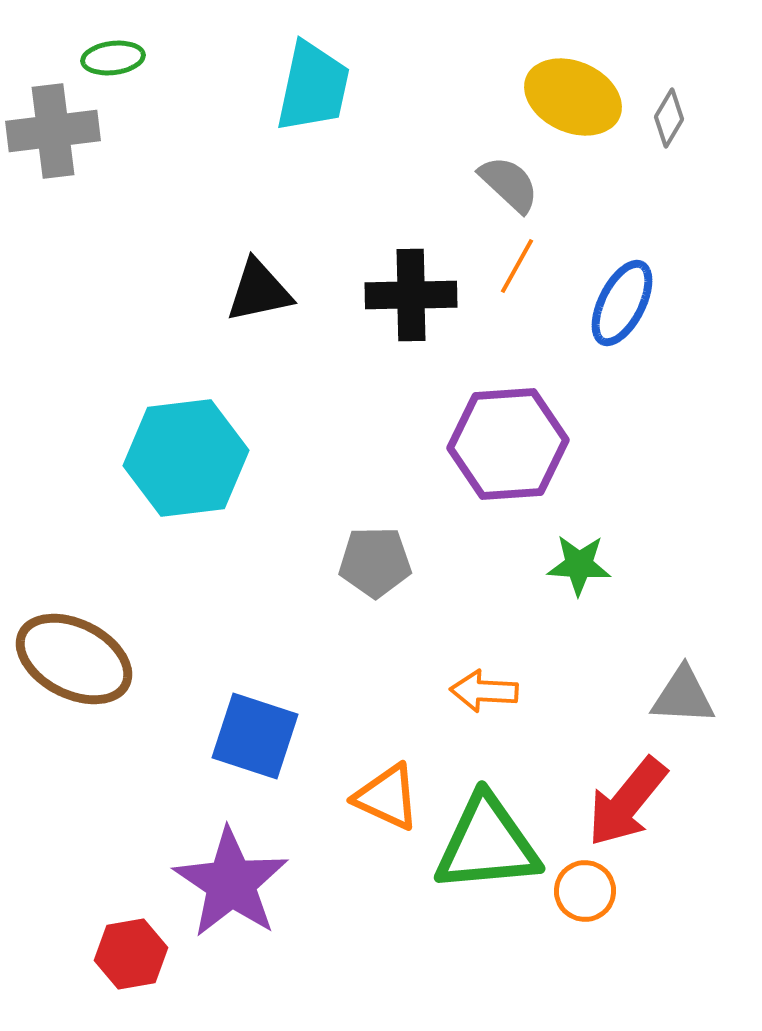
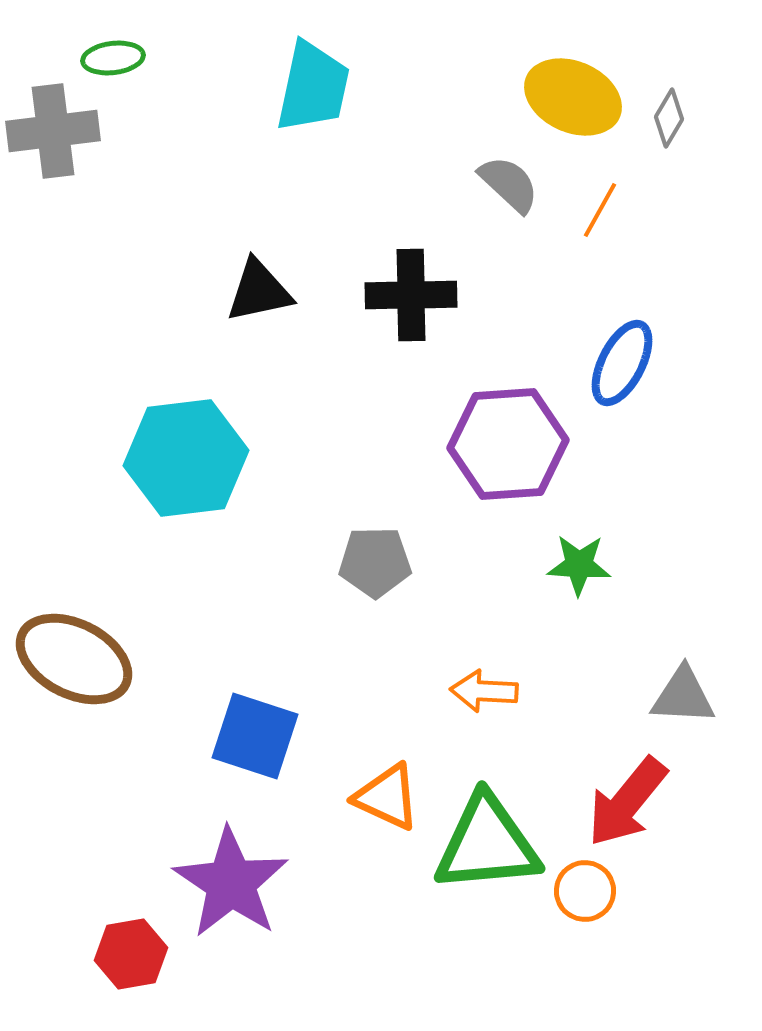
orange line: moved 83 px right, 56 px up
blue ellipse: moved 60 px down
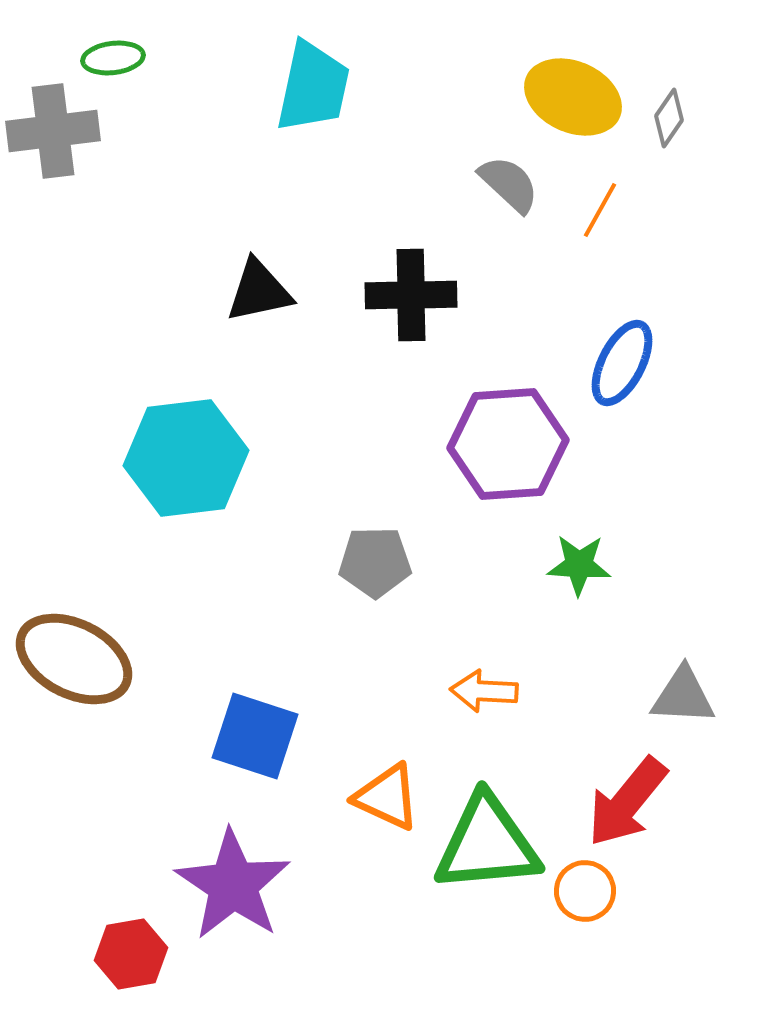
gray diamond: rotated 4 degrees clockwise
purple star: moved 2 px right, 2 px down
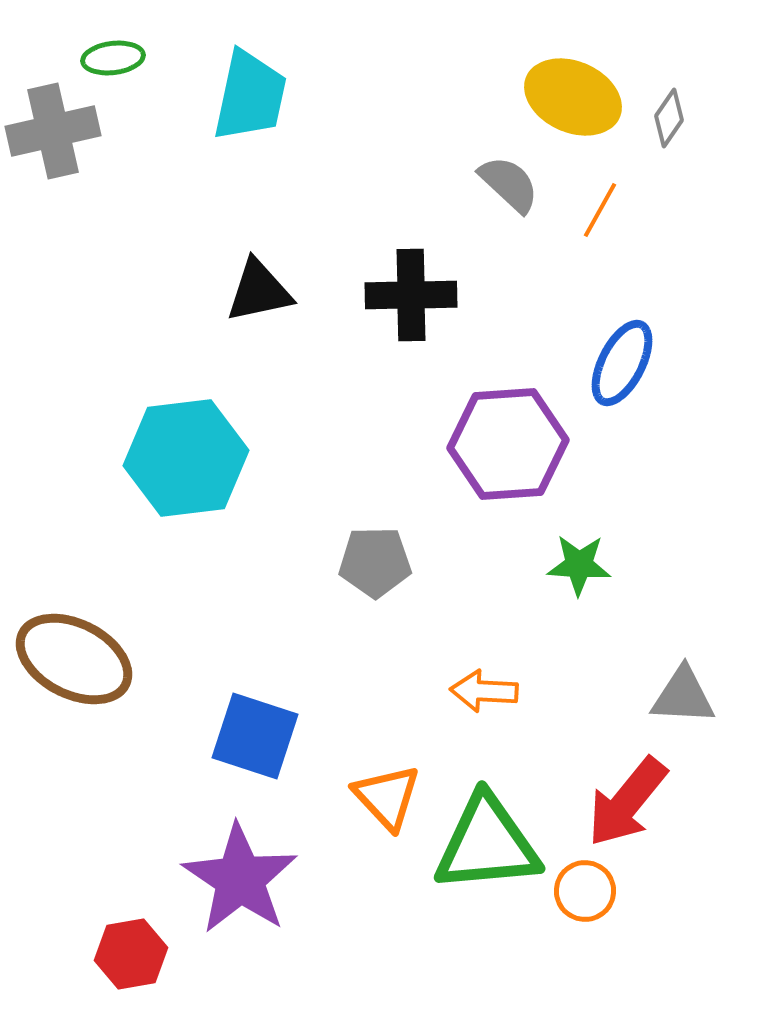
cyan trapezoid: moved 63 px left, 9 px down
gray cross: rotated 6 degrees counterclockwise
orange triangle: rotated 22 degrees clockwise
purple star: moved 7 px right, 6 px up
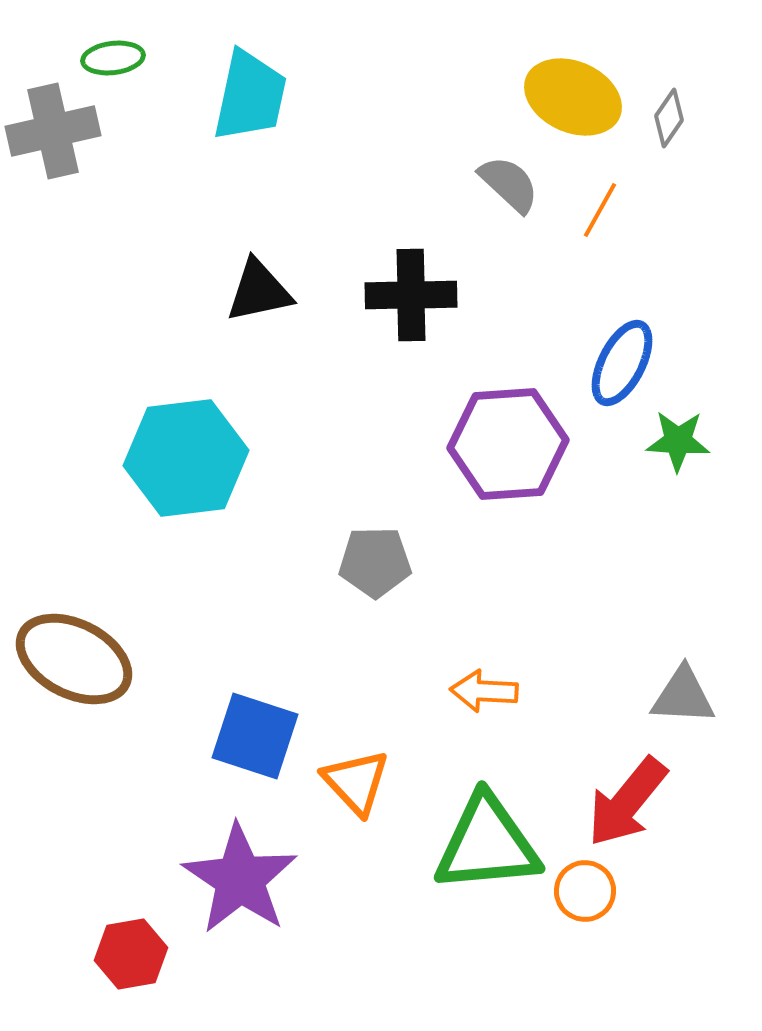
green star: moved 99 px right, 124 px up
orange triangle: moved 31 px left, 15 px up
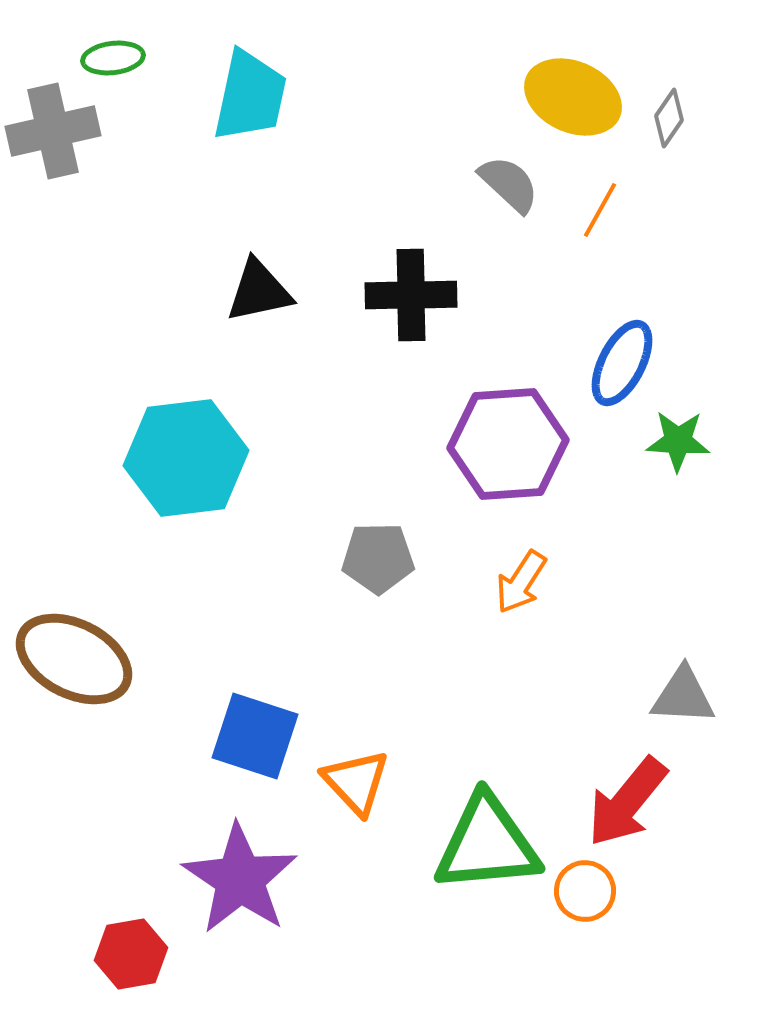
gray pentagon: moved 3 px right, 4 px up
orange arrow: moved 37 px right, 109 px up; rotated 60 degrees counterclockwise
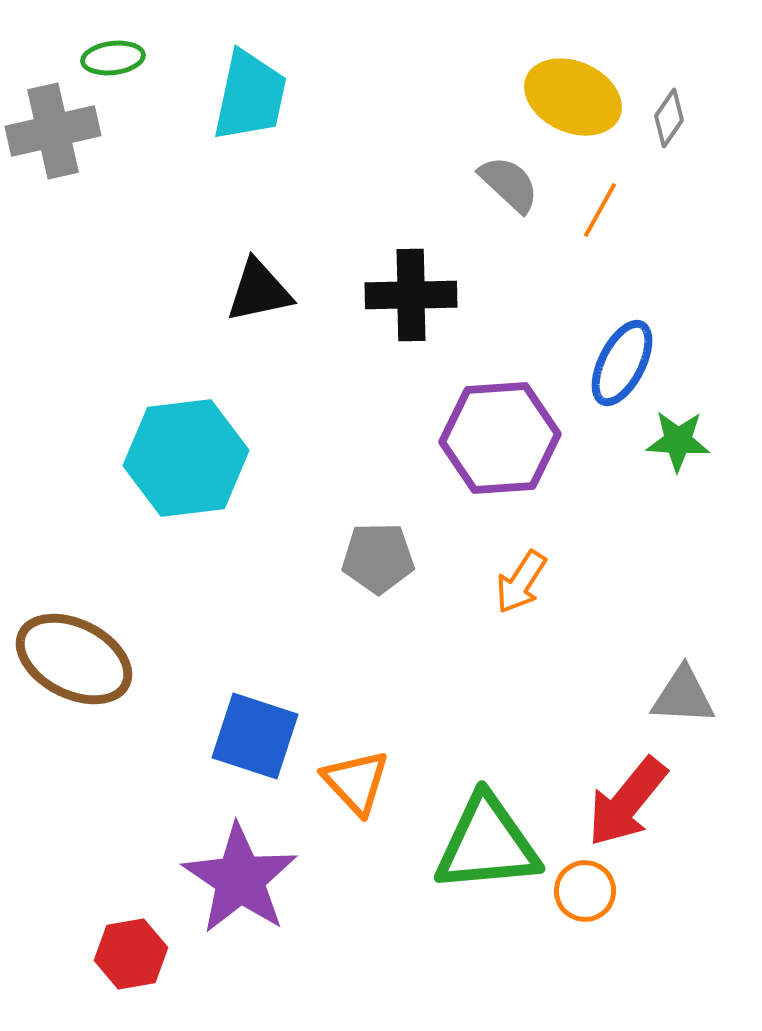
purple hexagon: moved 8 px left, 6 px up
